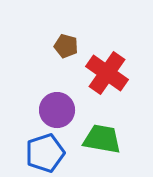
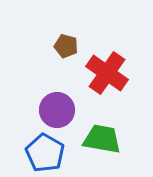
blue pentagon: rotated 24 degrees counterclockwise
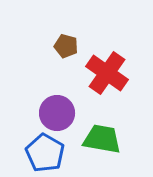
purple circle: moved 3 px down
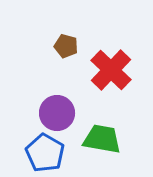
red cross: moved 4 px right, 3 px up; rotated 9 degrees clockwise
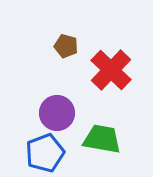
blue pentagon: rotated 21 degrees clockwise
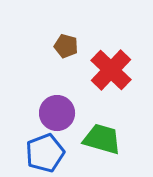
green trapezoid: rotated 6 degrees clockwise
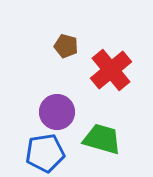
red cross: rotated 6 degrees clockwise
purple circle: moved 1 px up
blue pentagon: rotated 12 degrees clockwise
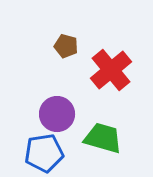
purple circle: moved 2 px down
green trapezoid: moved 1 px right, 1 px up
blue pentagon: moved 1 px left
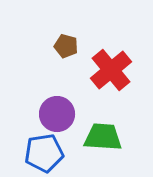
green trapezoid: moved 1 px up; rotated 12 degrees counterclockwise
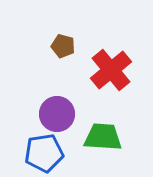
brown pentagon: moved 3 px left
